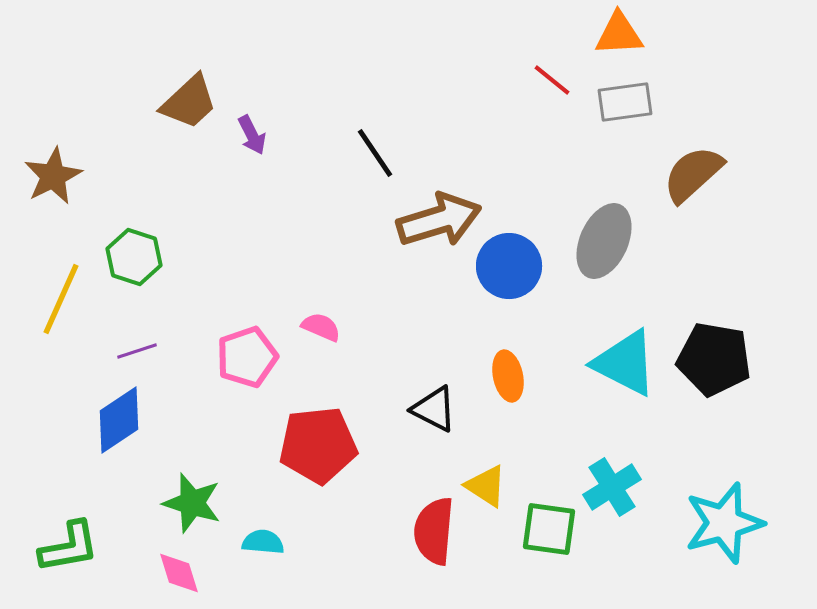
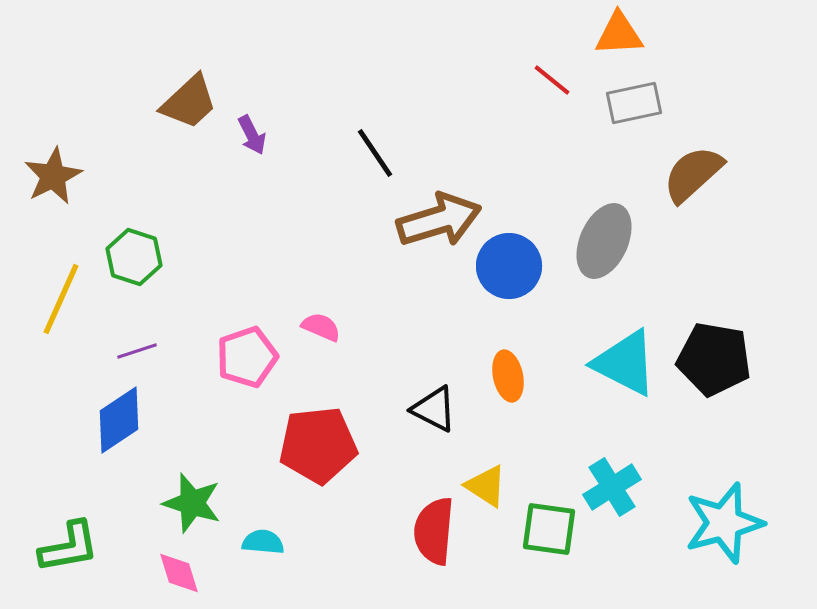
gray rectangle: moved 9 px right, 1 px down; rotated 4 degrees counterclockwise
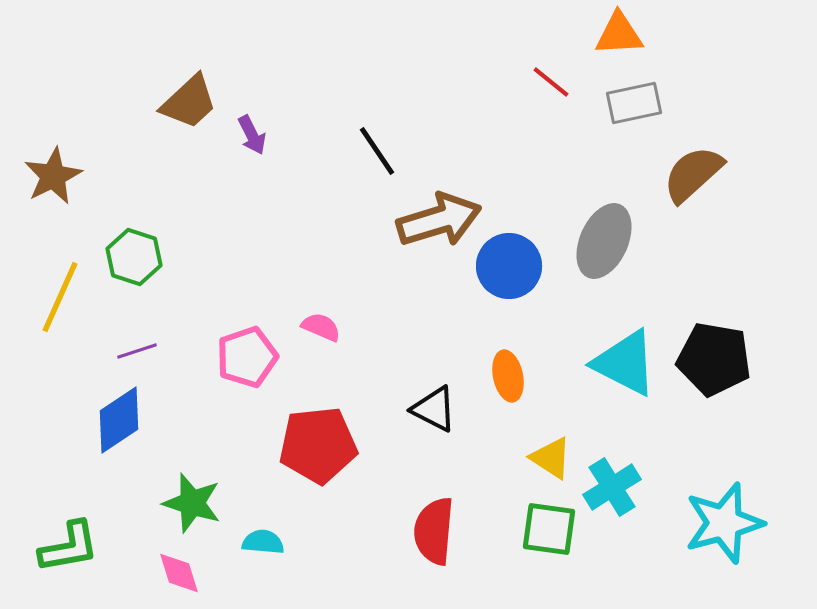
red line: moved 1 px left, 2 px down
black line: moved 2 px right, 2 px up
yellow line: moved 1 px left, 2 px up
yellow triangle: moved 65 px right, 28 px up
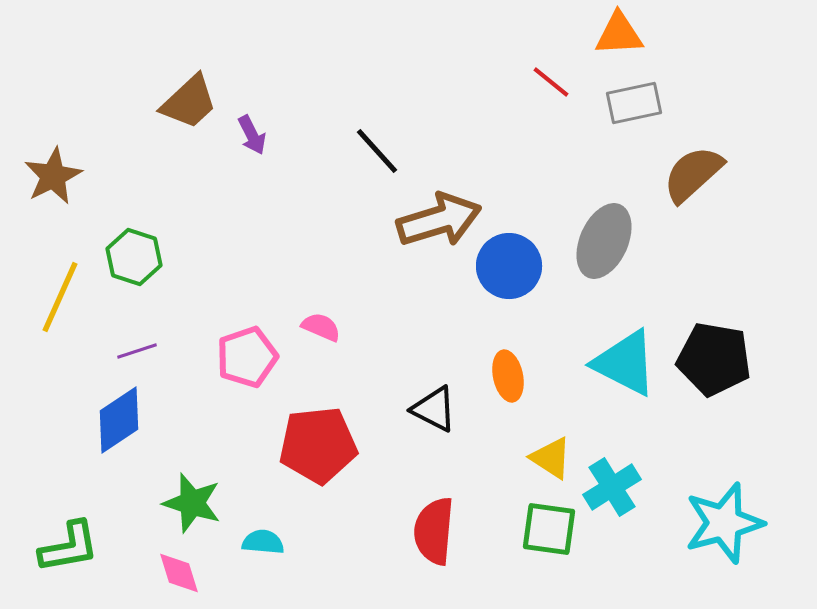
black line: rotated 8 degrees counterclockwise
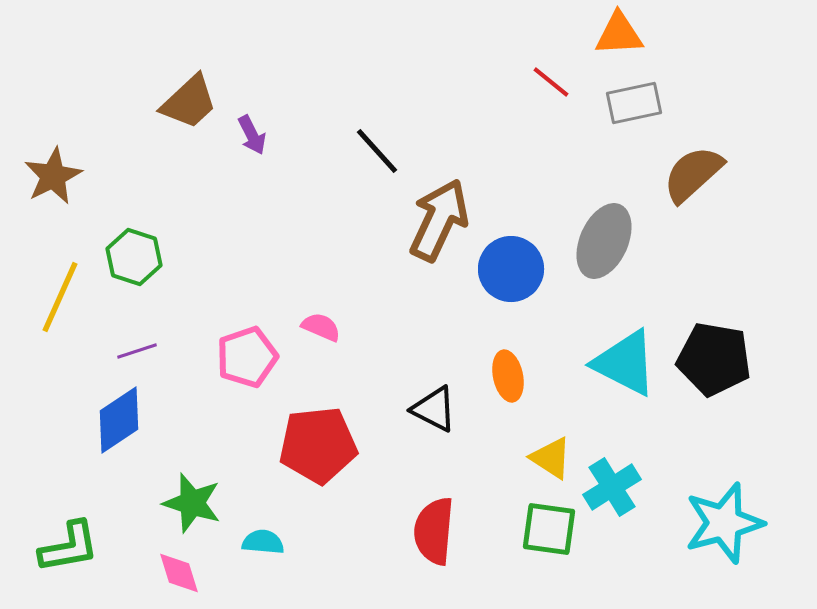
brown arrow: rotated 48 degrees counterclockwise
blue circle: moved 2 px right, 3 px down
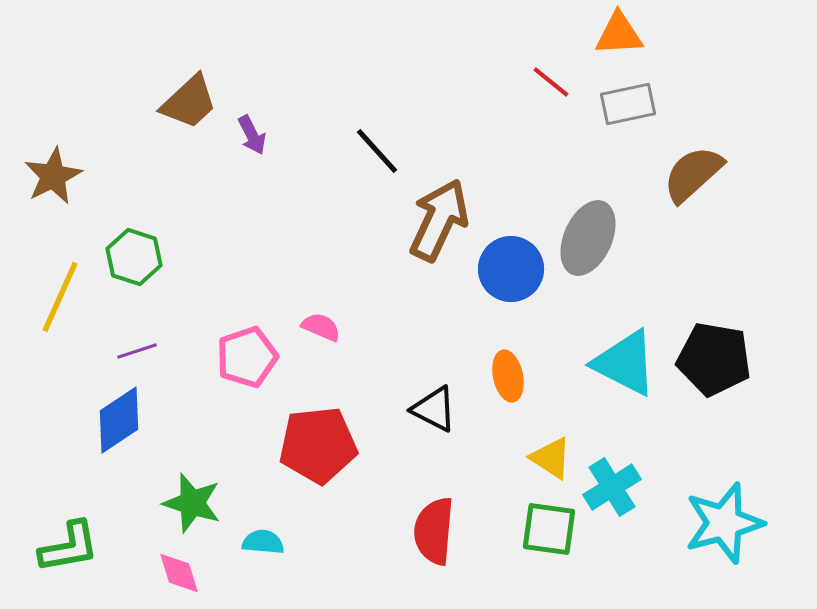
gray rectangle: moved 6 px left, 1 px down
gray ellipse: moved 16 px left, 3 px up
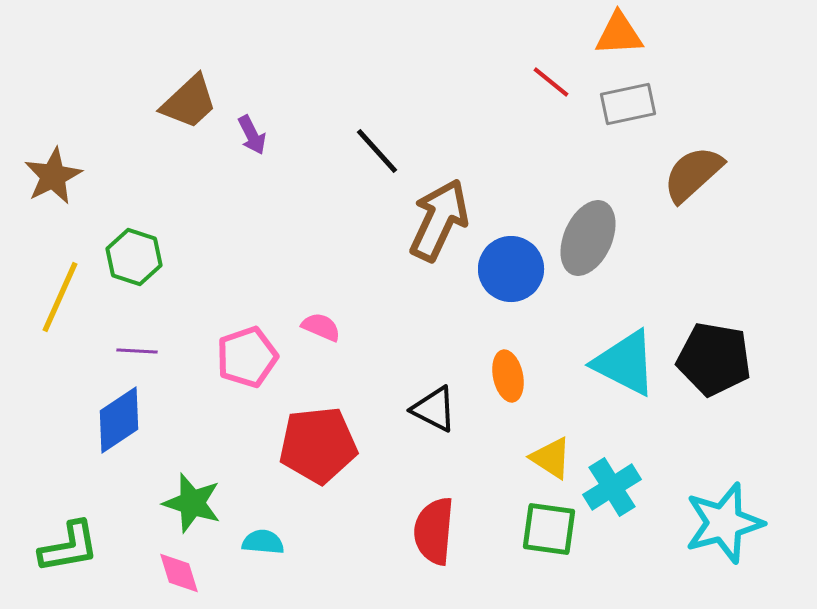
purple line: rotated 21 degrees clockwise
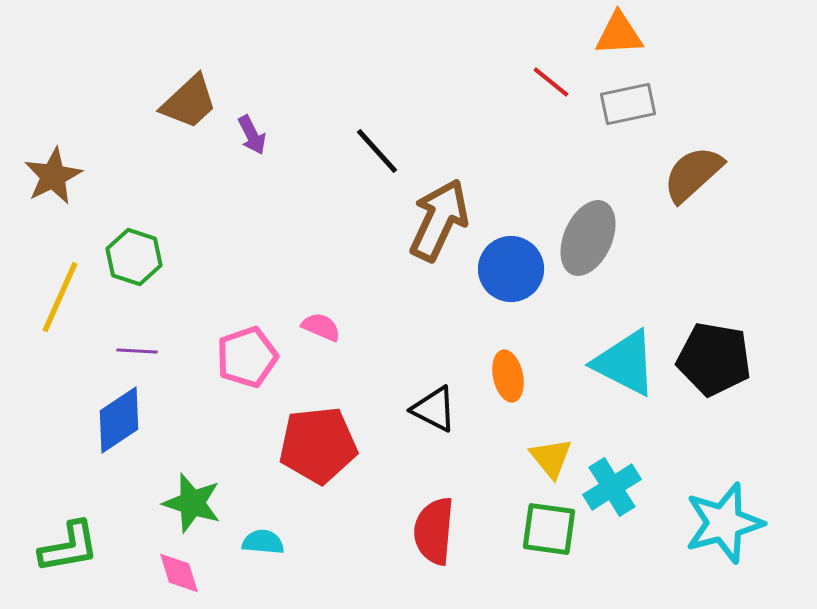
yellow triangle: rotated 18 degrees clockwise
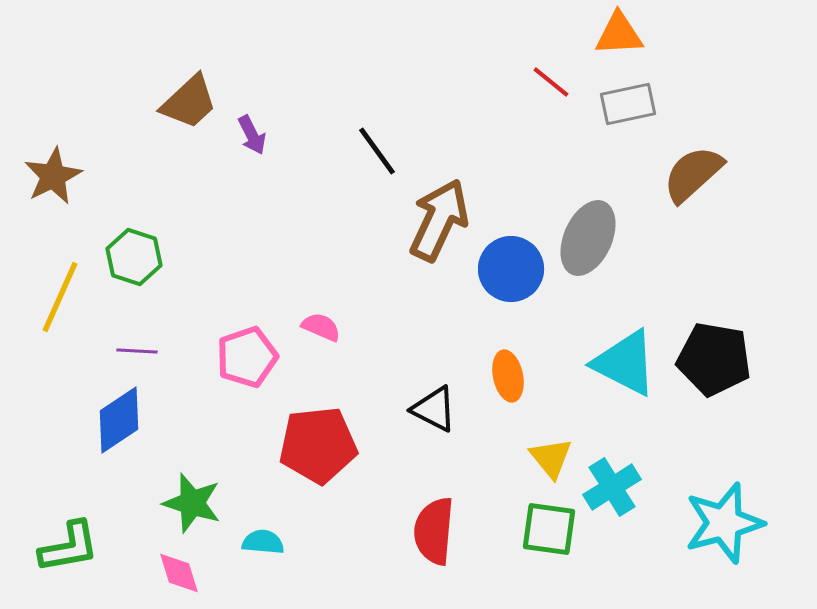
black line: rotated 6 degrees clockwise
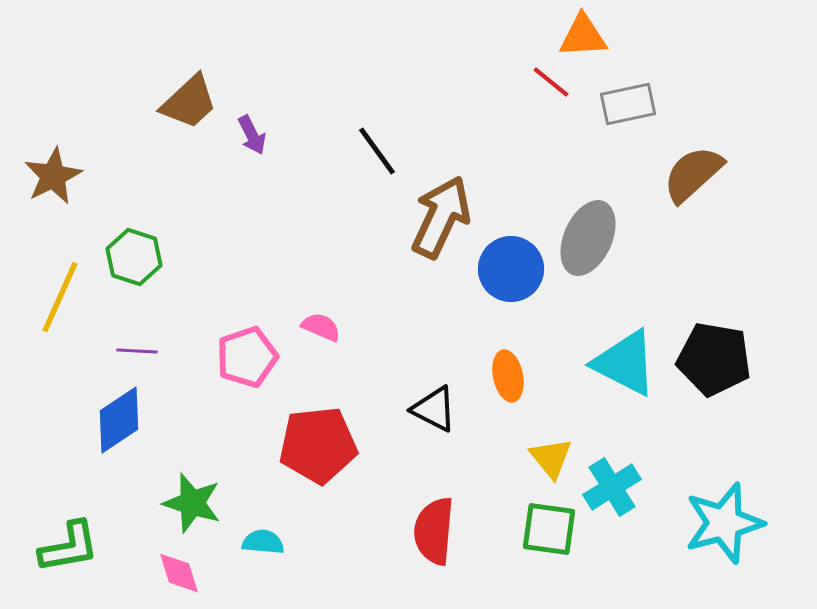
orange triangle: moved 36 px left, 2 px down
brown arrow: moved 2 px right, 3 px up
